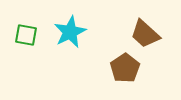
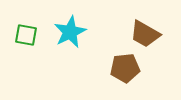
brown trapezoid: rotated 12 degrees counterclockwise
brown pentagon: rotated 28 degrees clockwise
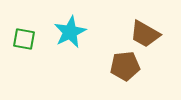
green square: moved 2 px left, 4 px down
brown pentagon: moved 2 px up
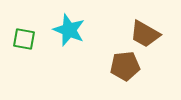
cyan star: moved 1 px left, 2 px up; rotated 24 degrees counterclockwise
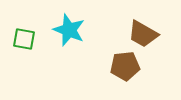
brown trapezoid: moved 2 px left
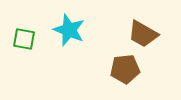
brown pentagon: moved 3 px down
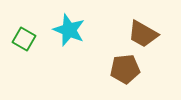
green square: rotated 20 degrees clockwise
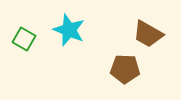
brown trapezoid: moved 5 px right
brown pentagon: rotated 8 degrees clockwise
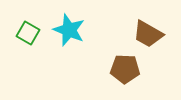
green square: moved 4 px right, 6 px up
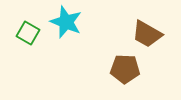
cyan star: moved 3 px left, 8 px up
brown trapezoid: moved 1 px left
